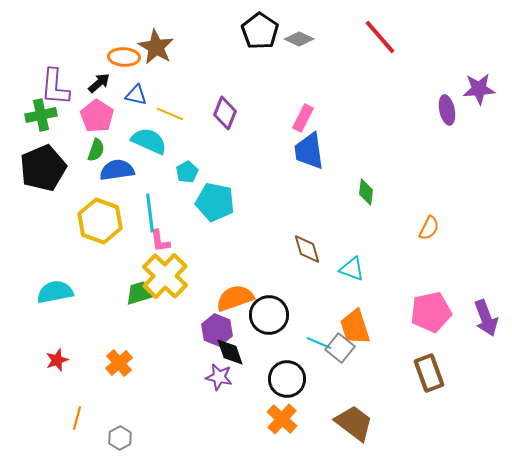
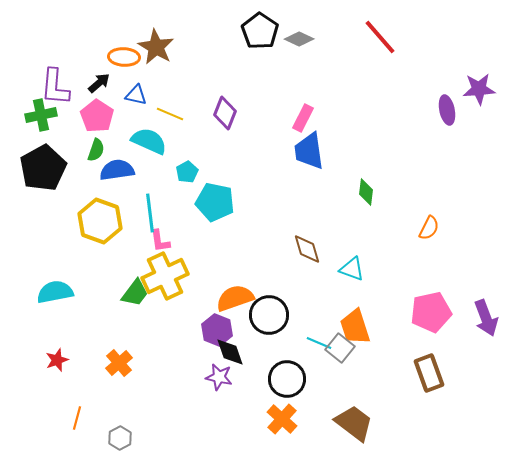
black pentagon at (43, 168): rotated 6 degrees counterclockwise
yellow cross at (165, 276): rotated 21 degrees clockwise
green trapezoid at (140, 293): moved 5 px left; rotated 144 degrees clockwise
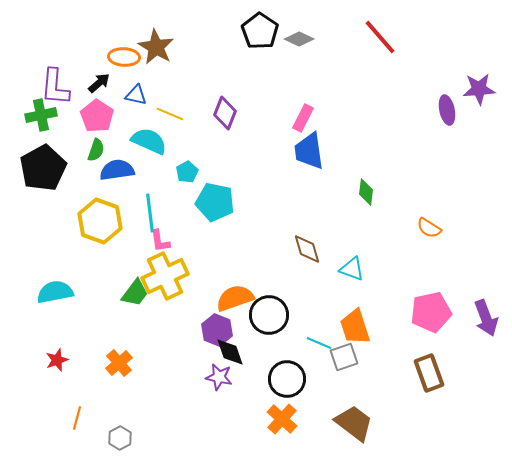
orange semicircle at (429, 228): rotated 95 degrees clockwise
gray square at (340, 348): moved 4 px right, 9 px down; rotated 32 degrees clockwise
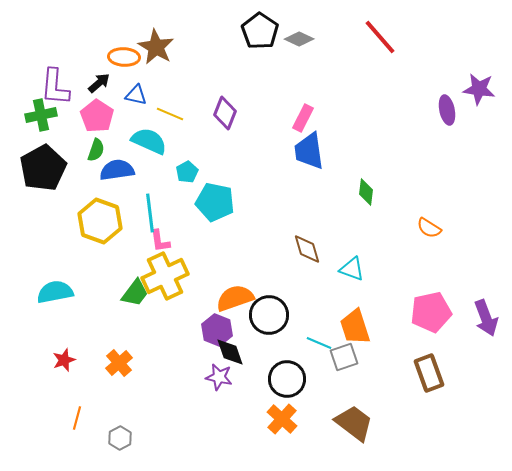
purple star at (479, 89): rotated 12 degrees clockwise
red star at (57, 360): moved 7 px right
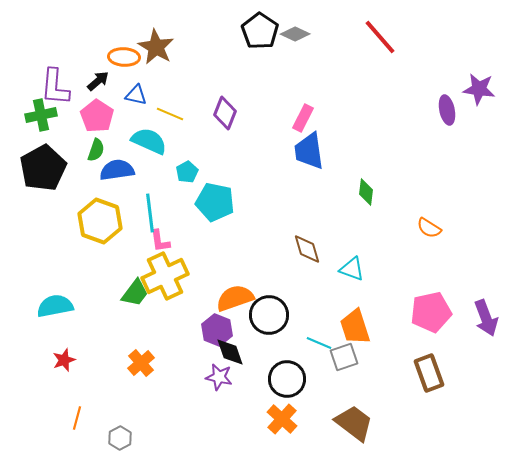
gray diamond at (299, 39): moved 4 px left, 5 px up
black arrow at (99, 83): moved 1 px left, 2 px up
cyan semicircle at (55, 292): moved 14 px down
orange cross at (119, 363): moved 22 px right
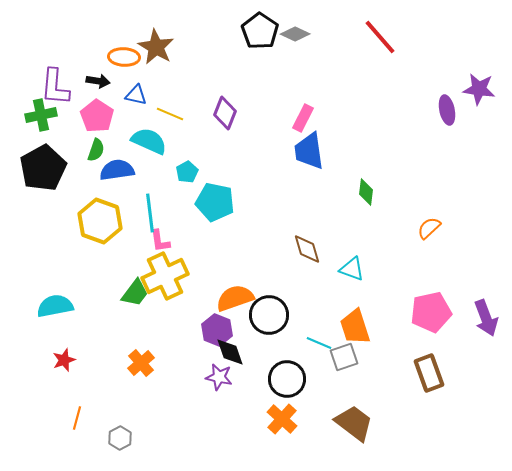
black arrow at (98, 81): rotated 50 degrees clockwise
orange semicircle at (429, 228): rotated 105 degrees clockwise
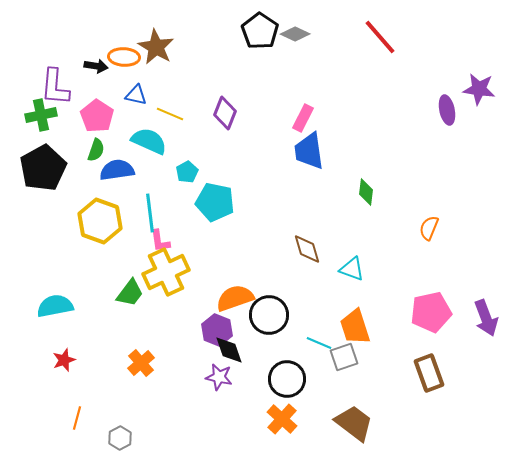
black arrow at (98, 81): moved 2 px left, 15 px up
orange semicircle at (429, 228): rotated 25 degrees counterclockwise
yellow cross at (165, 276): moved 1 px right, 4 px up
green trapezoid at (135, 293): moved 5 px left
black diamond at (230, 352): moved 1 px left, 2 px up
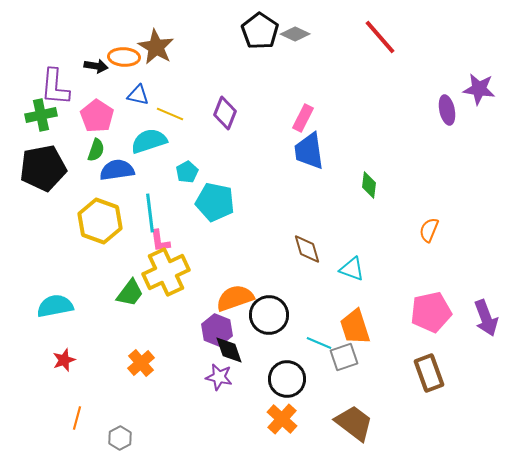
blue triangle at (136, 95): moved 2 px right
cyan semicircle at (149, 141): rotated 42 degrees counterclockwise
black pentagon at (43, 168): rotated 18 degrees clockwise
green diamond at (366, 192): moved 3 px right, 7 px up
orange semicircle at (429, 228): moved 2 px down
